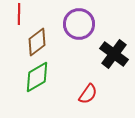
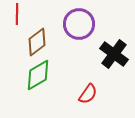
red line: moved 2 px left
green diamond: moved 1 px right, 2 px up
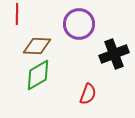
brown diamond: moved 4 px down; rotated 40 degrees clockwise
black cross: rotated 32 degrees clockwise
red semicircle: rotated 15 degrees counterclockwise
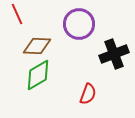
red line: rotated 25 degrees counterclockwise
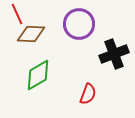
brown diamond: moved 6 px left, 12 px up
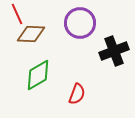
purple circle: moved 1 px right, 1 px up
black cross: moved 3 px up
red semicircle: moved 11 px left
